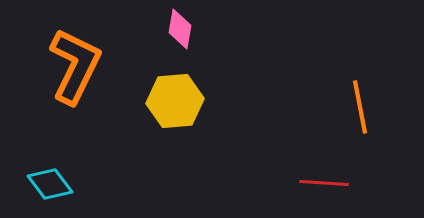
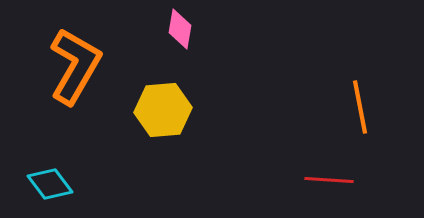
orange L-shape: rotated 4 degrees clockwise
yellow hexagon: moved 12 px left, 9 px down
red line: moved 5 px right, 3 px up
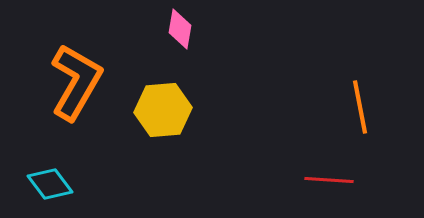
orange L-shape: moved 1 px right, 16 px down
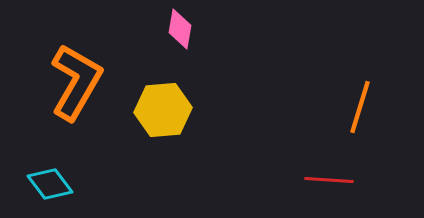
orange line: rotated 28 degrees clockwise
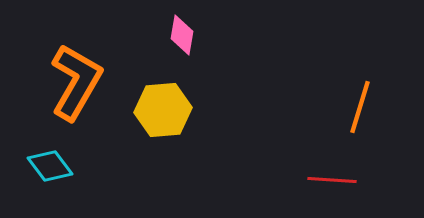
pink diamond: moved 2 px right, 6 px down
red line: moved 3 px right
cyan diamond: moved 18 px up
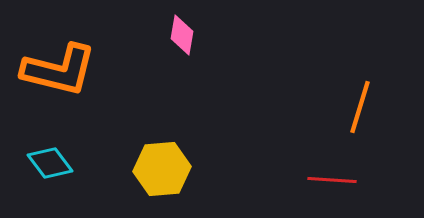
orange L-shape: moved 17 px left, 12 px up; rotated 74 degrees clockwise
yellow hexagon: moved 1 px left, 59 px down
cyan diamond: moved 3 px up
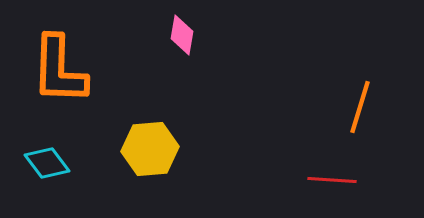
orange L-shape: rotated 78 degrees clockwise
cyan diamond: moved 3 px left
yellow hexagon: moved 12 px left, 20 px up
